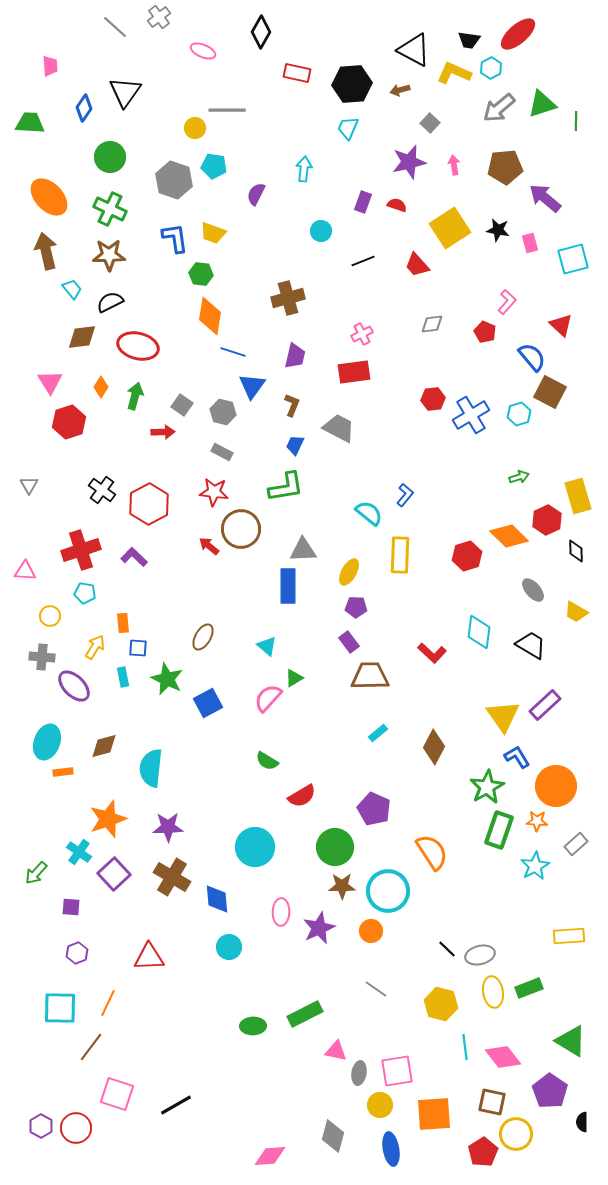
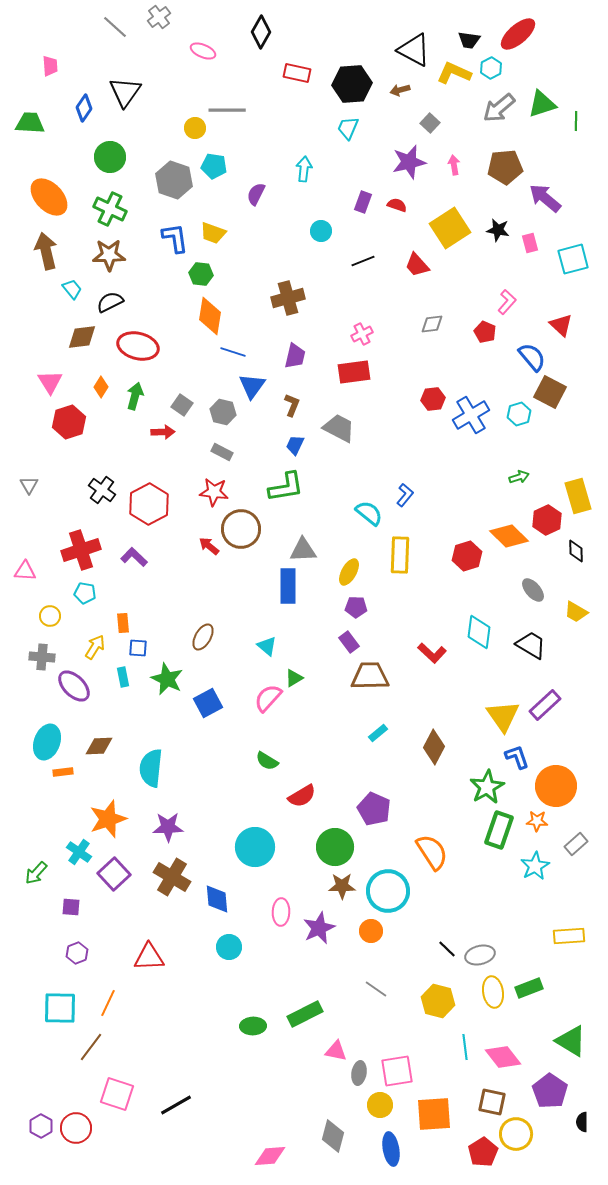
brown diamond at (104, 746): moved 5 px left; rotated 12 degrees clockwise
blue L-shape at (517, 757): rotated 12 degrees clockwise
yellow hexagon at (441, 1004): moved 3 px left, 3 px up
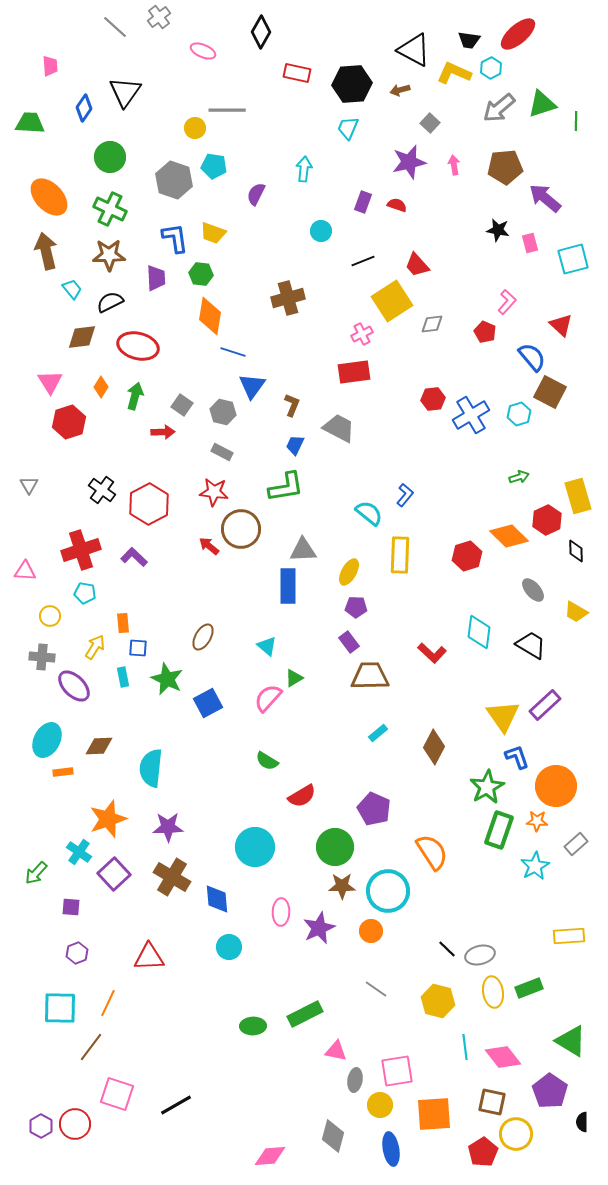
yellow square at (450, 228): moved 58 px left, 73 px down
purple trapezoid at (295, 356): moved 139 px left, 78 px up; rotated 16 degrees counterclockwise
cyan ellipse at (47, 742): moved 2 px up; rotated 8 degrees clockwise
gray ellipse at (359, 1073): moved 4 px left, 7 px down
red circle at (76, 1128): moved 1 px left, 4 px up
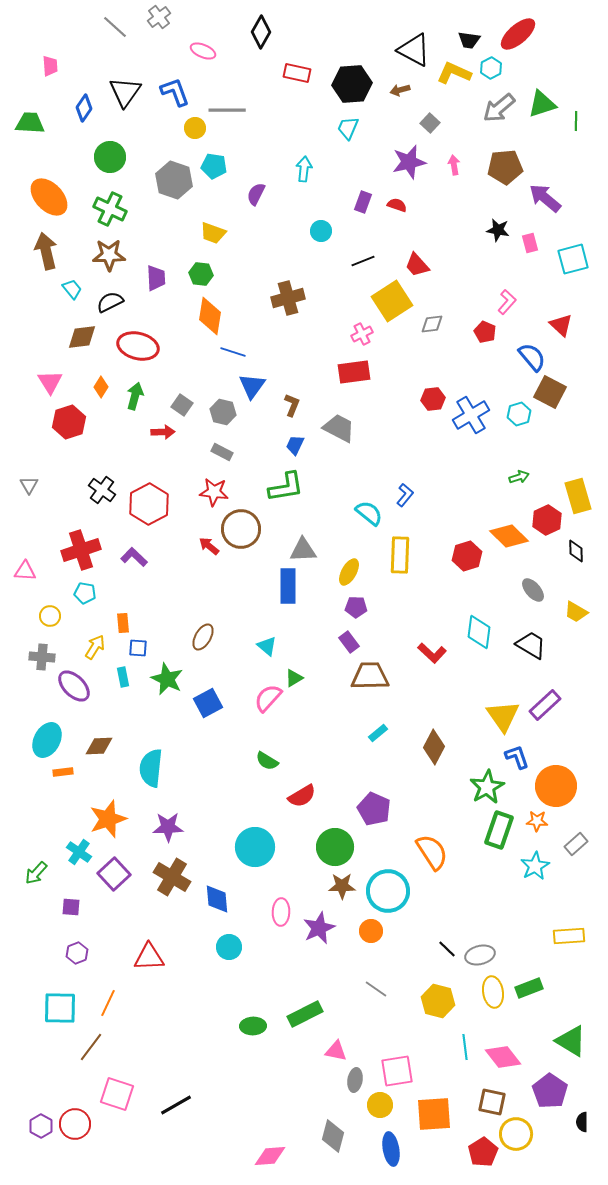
blue L-shape at (175, 238): moved 146 px up; rotated 12 degrees counterclockwise
